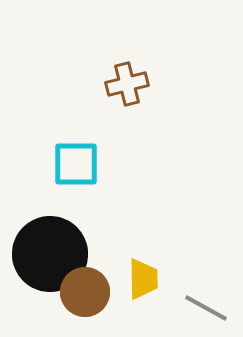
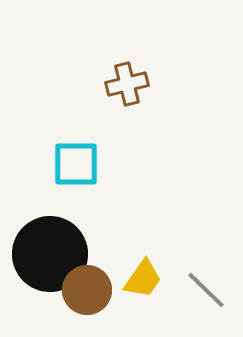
yellow trapezoid: rotated 36 degrees clockwise
brown circle: moved 2 px right, 2 px up
gray line: moved 18 px up; rotated 15 degrees clockwise
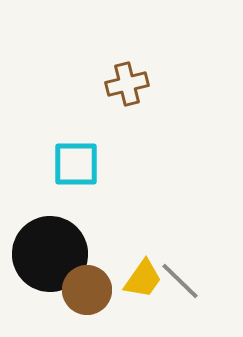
gray line: moved 26 px left, 9 px up
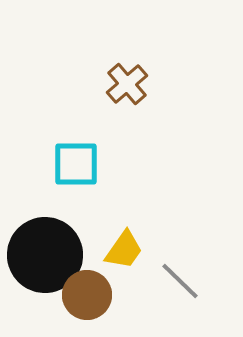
brown cross: rotated 27 degrees counterclockwise
black circle: moved 5 px left, 1 px down
yellow trapezoid: moved 19 px left, 29 px up
brown circle: moved 5 px down
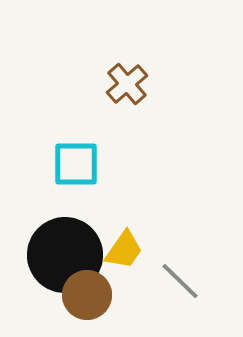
black circle: moved 20 px right
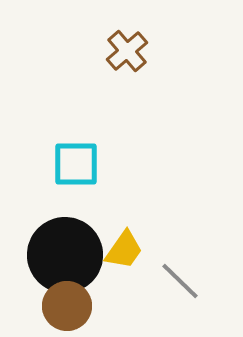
brown cross: moved 33 px up
brown circle: moved 20 px left, 11 px down
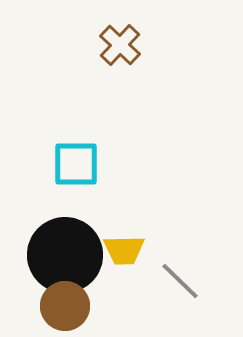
brown cross: moved 7 px left, 6 px up; rotated 6 degrees counterclockwise
yellow trapezoid: rotated 54 degrees clockwise
brown circle: moved 2 px left
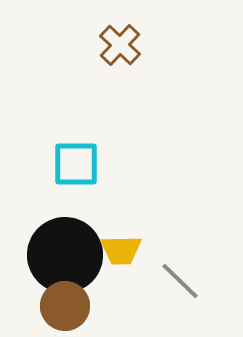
yellow trapezoid: moved 3 px left
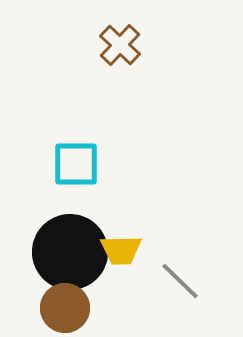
black circle: moved 5 px right, 3 px up
brown circle: moved 2 px down
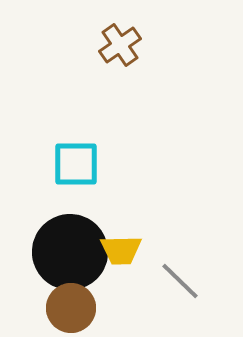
brown cross: rotated 12 degrees clockwise
brown circle: moved 6 px right
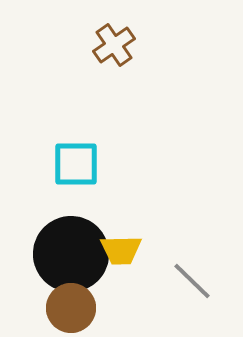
brown cross: moved 6 px left
black circle: moved 1 px right, 2 px down
gray line: moved 12 px right
